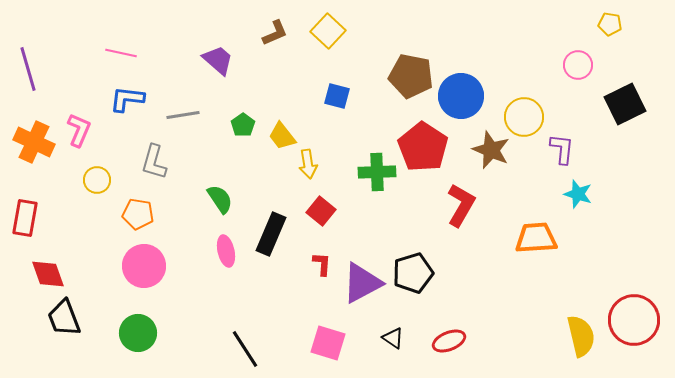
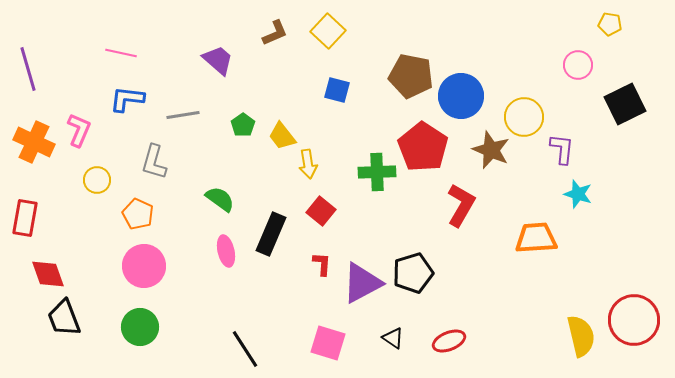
blue square at (337, 96): moved 6 px up
green semicircle at (220, 199): rotated 20 degrees counterclockwise
orange pentagon at (138, 214): rotated 16 degrees clockwise
green circle at (138, 333): moved 2 px right, 6 px up
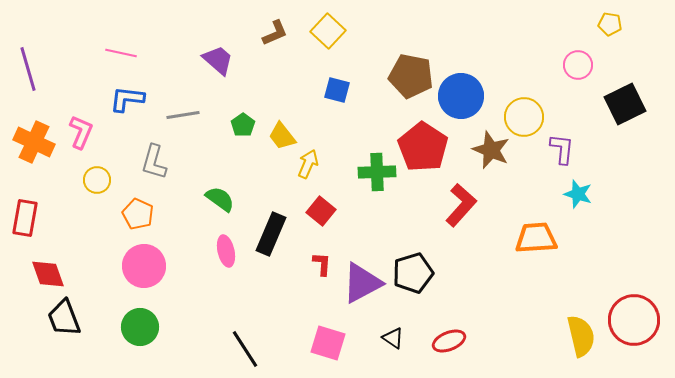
pink L-shape at (79, 130): moved 2 px right, 2 px down
yellow arrow at (308, 164): rotated 148 degrees counterclockwise
red L-shape at (461, 205): rotated 12 degrees clockwise
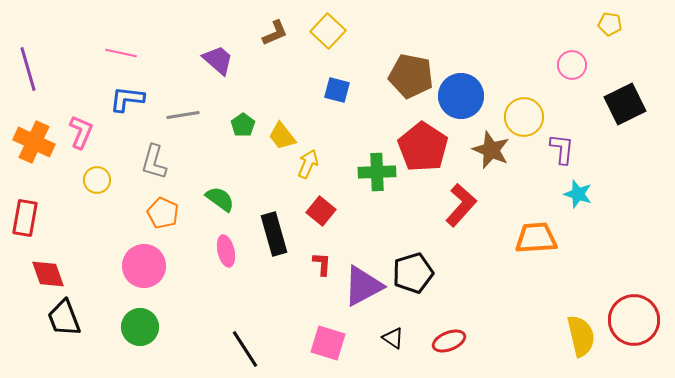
pink circle at (578, 65): moved 6 px left
orange pentagon at (138, 214): moved 25 px right, 1 px up
black rectangle at (271, 234): moved 3 px right; rotated 39 degrees counterclockwise
purple triangle at (362, 283): moved 1 px right, 3 px down
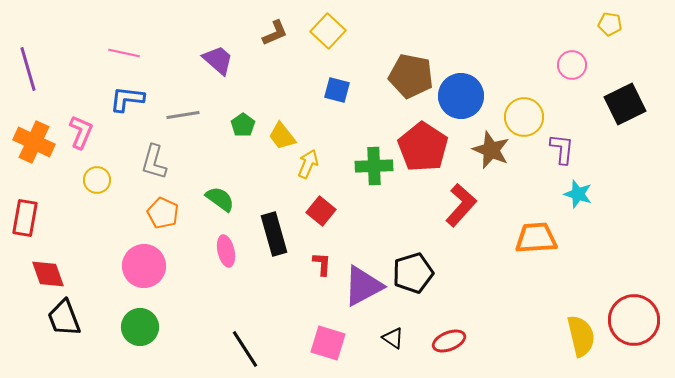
pink line at (121, 53): moved 3 px right
green cross at (377, 172): moved 3 px left, 6 px up
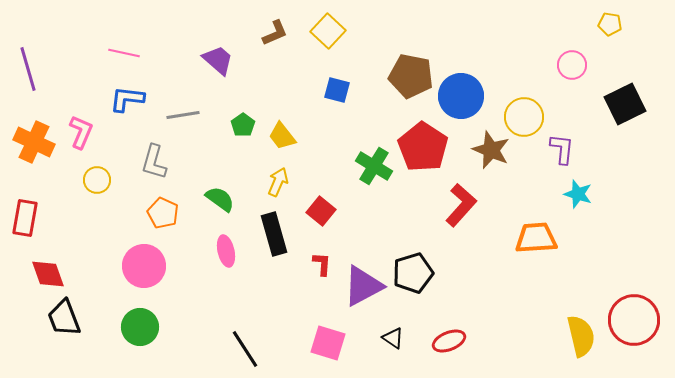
yellow arrow at (308, 164): moved 30 px left, 18 px down
green cross at (374, 166): rotated 33 degrees clockwise
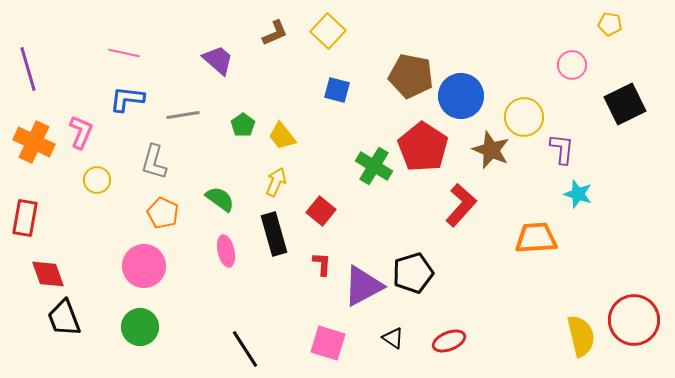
yellow arrow at (278, 182): moved 2 px left
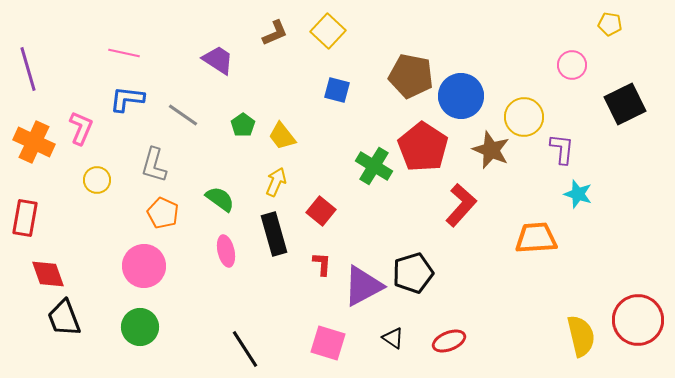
purple trapezoid at (218, 60): rotated 8 degrees counterclockwise
gray line at (183, 115): rotated 44 degrees clockwise
pink L-shape at (81, 132): moved 4 px up
gray L-shape at (154, 162): moved 3 px down
red circle at (634, 320): moved 4 px right
